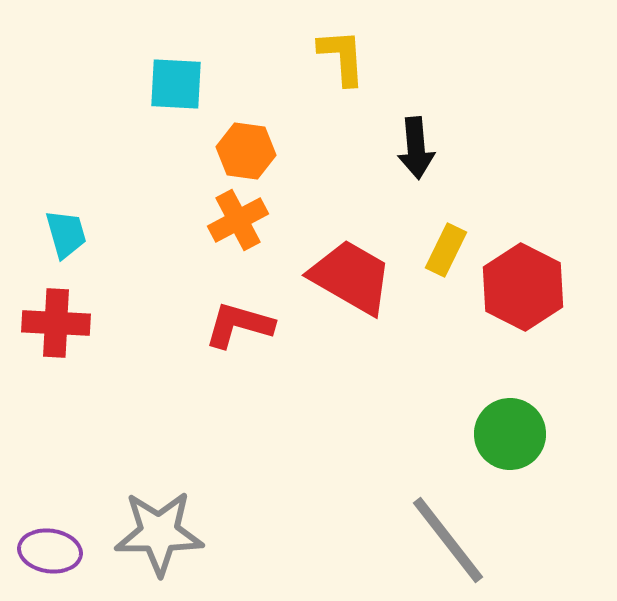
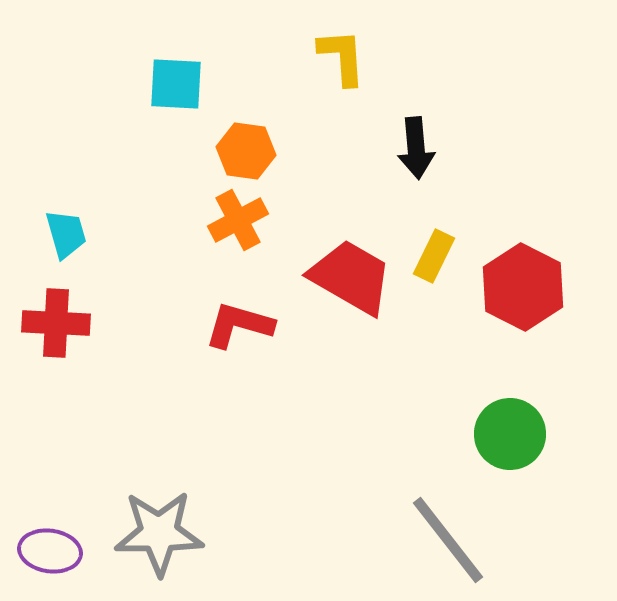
yellow rectangle: moved 12 px left, 6 px down
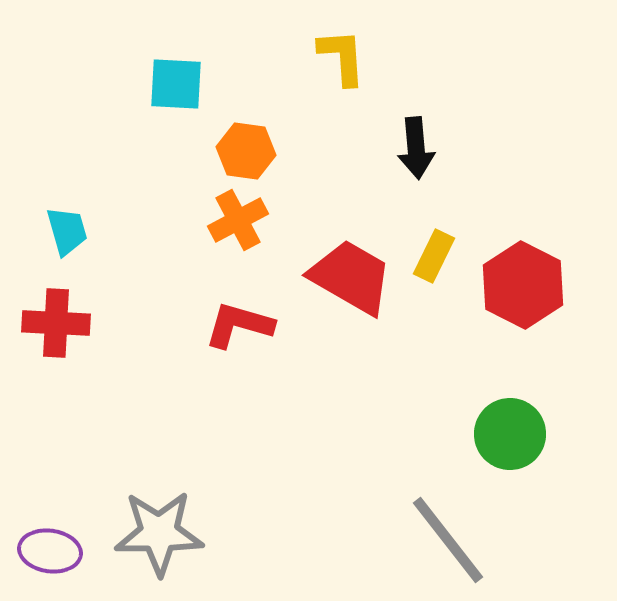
cyan trapezoid: moved 1 px right, 3 px up
red hexagon: moved 2 px up
